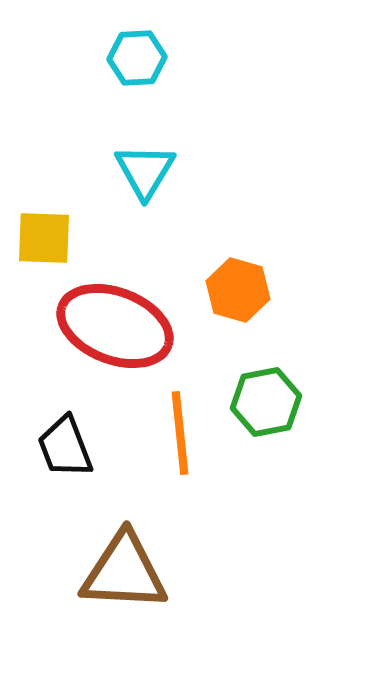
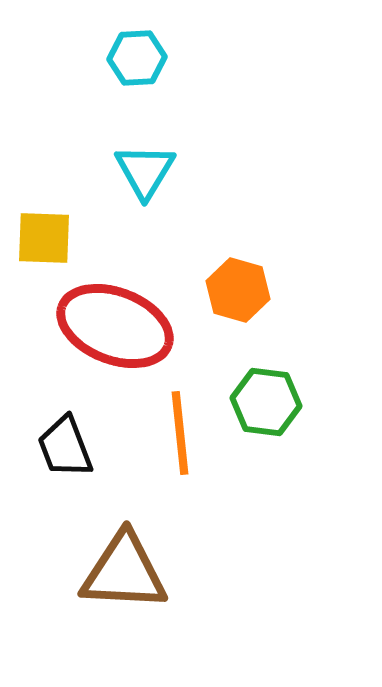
green hexagon: rotated 18 degrees clockwise
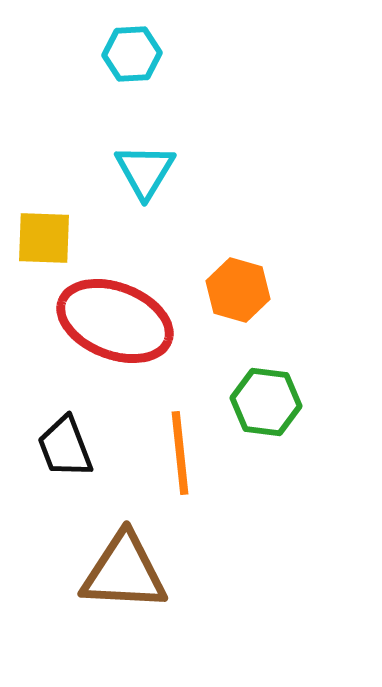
cyan hexagon: moved 5 px left, 4 px up
red ellipse: moved 5 px up
orange line: moved 20 px down
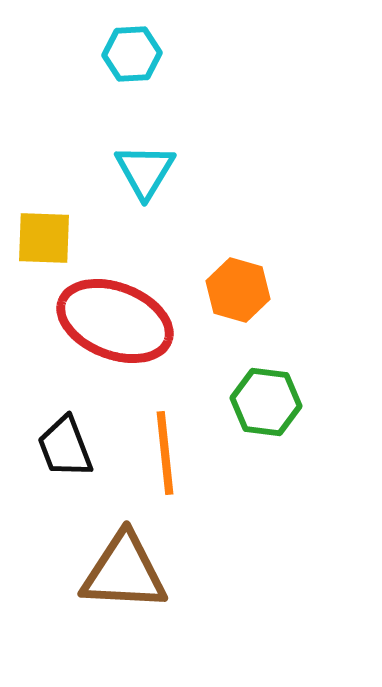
orange line: moved 15 px left
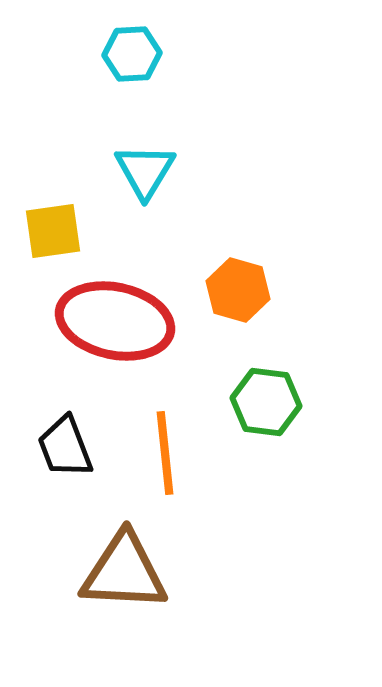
yellow square: moved 9 px right, 7 px up; rotated 10 degrees counterclockwise
red ellipse: rotated 9 degrees counterclockwise
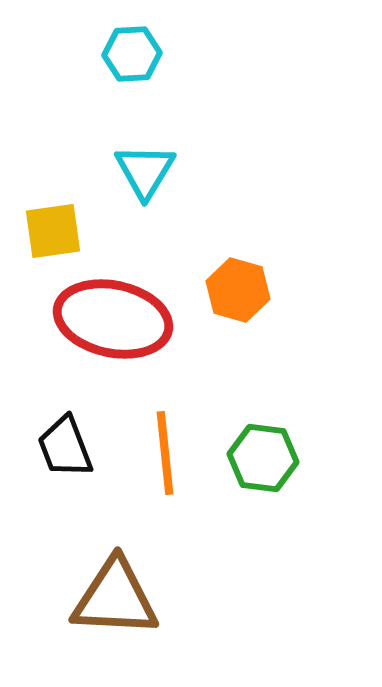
red ellipse: moved 2 px left, 2 px up
green hexagon: moved 3 px left, 56 px down
brown triangle: moved 9 px left, 26 px down
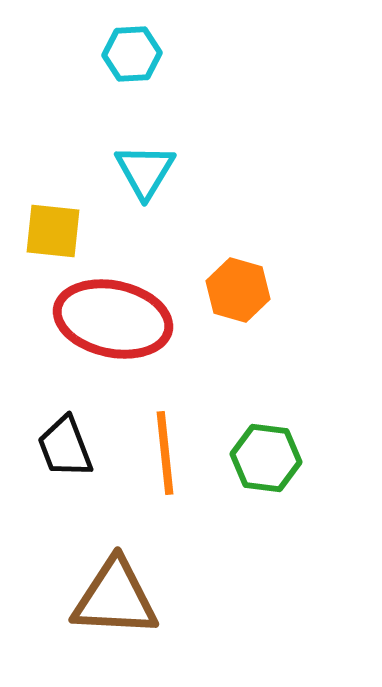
yellow square: rotated 14 degrees clockwise
green hexagon: moved 3 px right
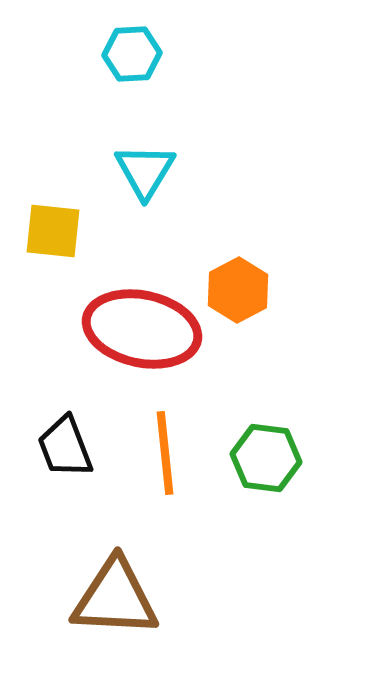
orange hexagon: rotated 16 degrees clockwise
red ellipse: moved 29 px right, 10 px down
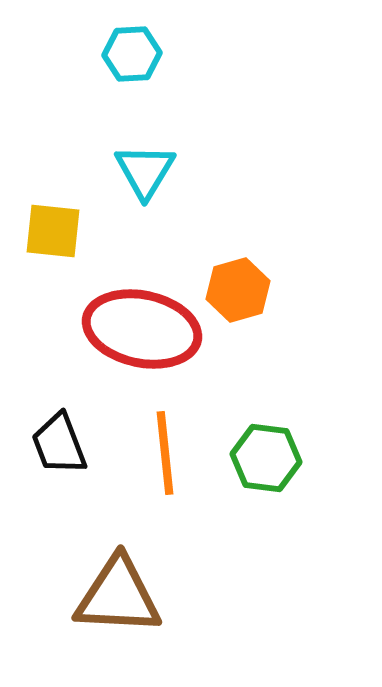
orange hexagon: rotated 12 degrees clockwise
black trapezoid: moved 6 px left, 3 px up
brown triangle: moved 3 px right, 2 px up
